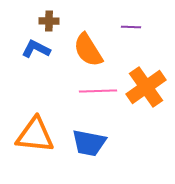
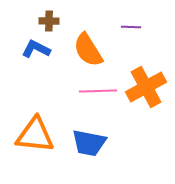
orange cross: rotated 6 degrees clockwise
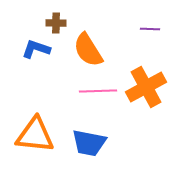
brown cross: moved 7 px right, 2 px down
purple line: moved 19 px right, 2 px down
blue L-shape: rotated 8 degrees counterclockwise
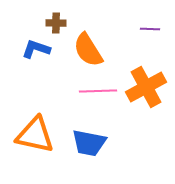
orange triangle: rotated 6 degrees clockwise
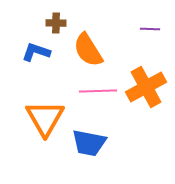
blue L-shape: moved 3 px down
orange triangle: moved 10 px right, 17 px up; rotated 48 degrees clockwise
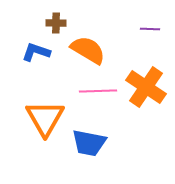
orange semicircle: rotated 153 degrees clockwise
orange cross: rotated 27 degrees counterclockwise
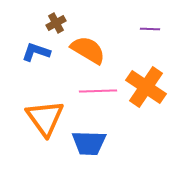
brown cross: rotated 30 degrees counterclockwise
orange triangle: rotated 6 degrees counterclockwise
blue trapezoid: rotated 9 degrees counterclockwise
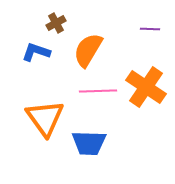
orange semicircle: rotated 90 degrees counterclockwise
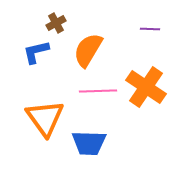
blue L-shape: rotated 32 degrees counterclockwise
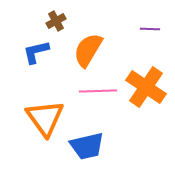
brown cross: moved 2 px up
blue trapezoid: moved 2 px left, 3 px down; rotated 15 degrees counterclockwise
